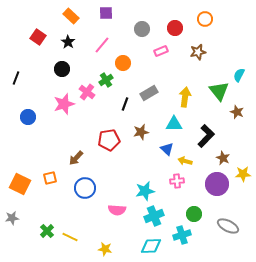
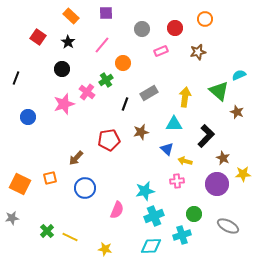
cyan semicircle at (239, 75): rotated 40 degrees clockwise
green triangle at (219, 91): rotated 10 degrees counterclockwise
pink semicircle at (117, 210): rotated 72 degrees counterclockwise
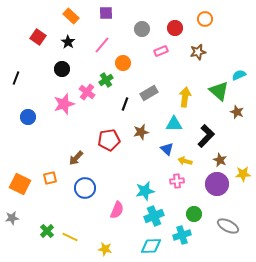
brown star at (223, 158): moved 3 px left, 2 px down
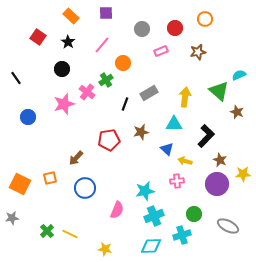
black line at (16, 78): rotated 56 degrees counterclockwise
yellow line at (70, 237): moved 3 px up
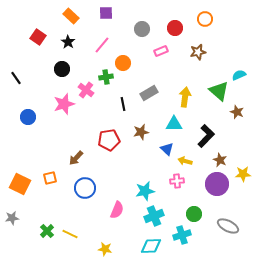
green cross at (106, 80): moved 3 px up; rotated 24 degrees clockwise
pink cross at (87, 92): moved 1 px left, 2 px up
black line at (125, 104): moved 2 px left; rotated 32 degrees counterclockwise
